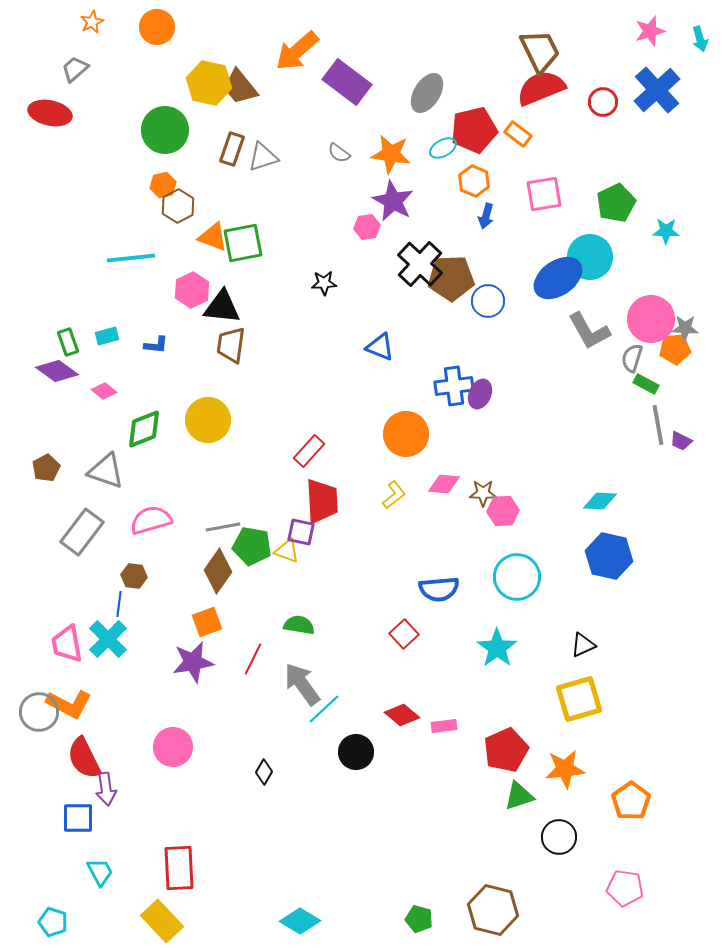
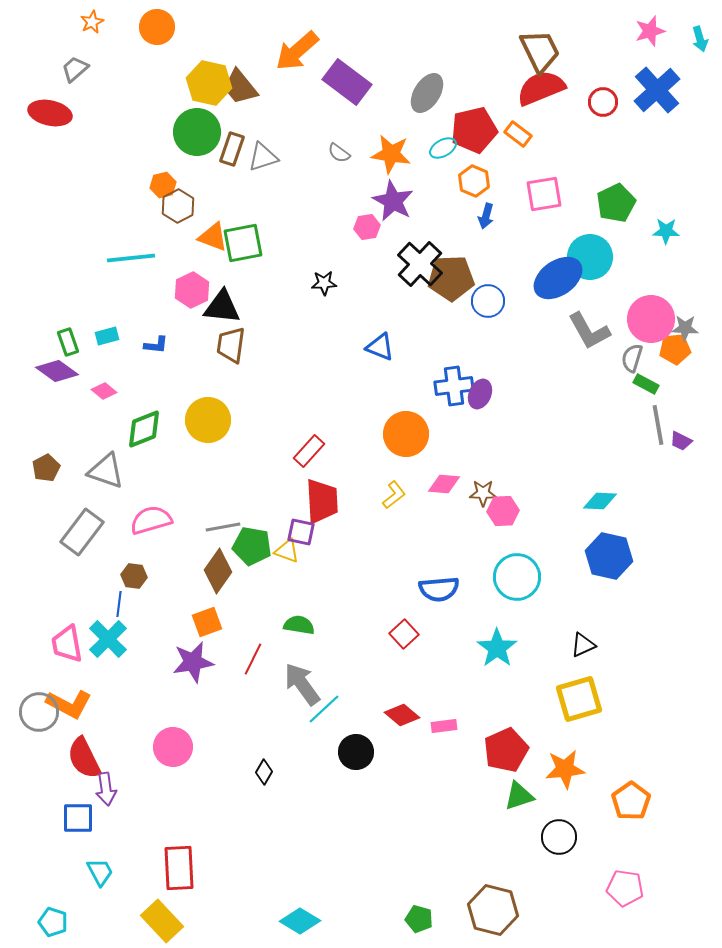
green circle at (165, 130): moved 32 px right, 2 px down
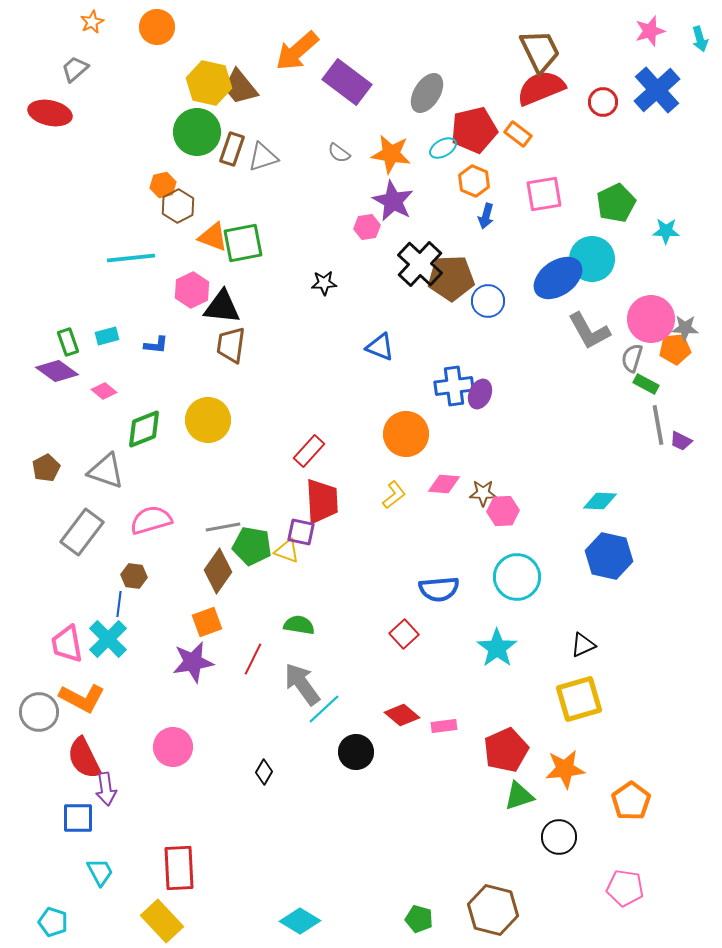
cyan circle at (590, 257): moved 2 px right, 2 px down
orange L-shape at (69, 704): moved 13 px right, 6 px up
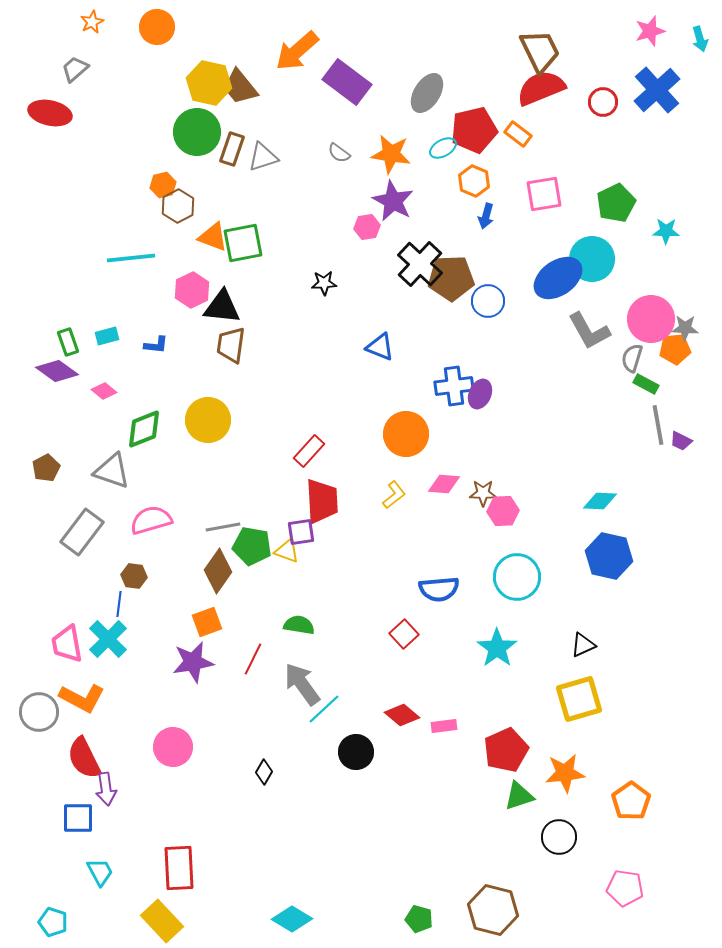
gray triangle at (106, 471): moved 6 px right
purple square at (301, 532): rotated 20 degrees counterclockwise
orange star at (565, 769): moved 4 px down
cyan diamond at (300, 921): moved 8 px left, 2 px up
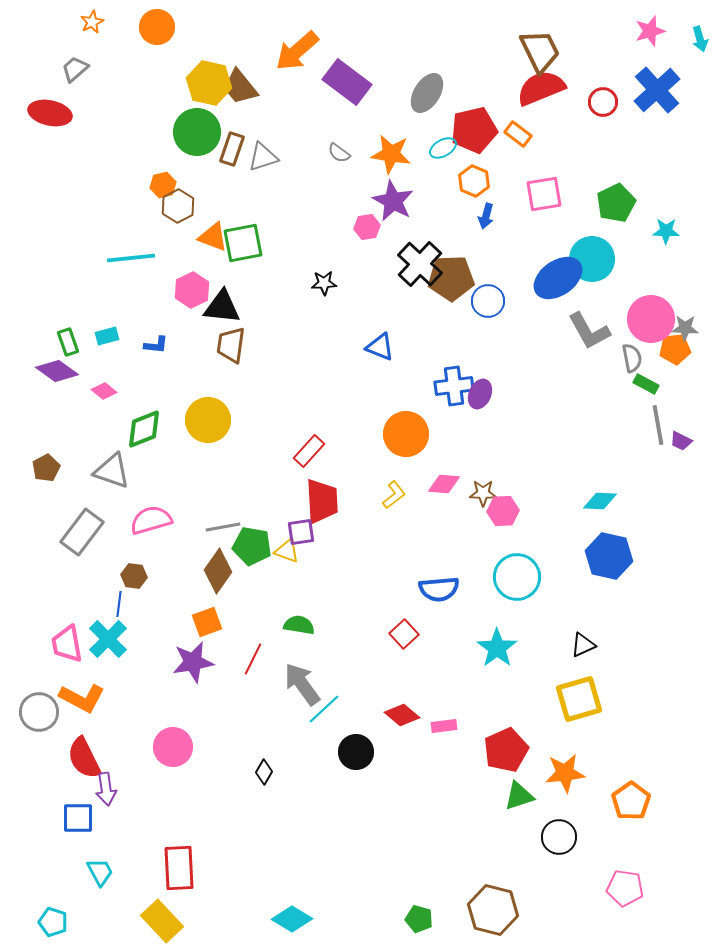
gray semicircle at (632, 358): rotated 152 degrees clockwise
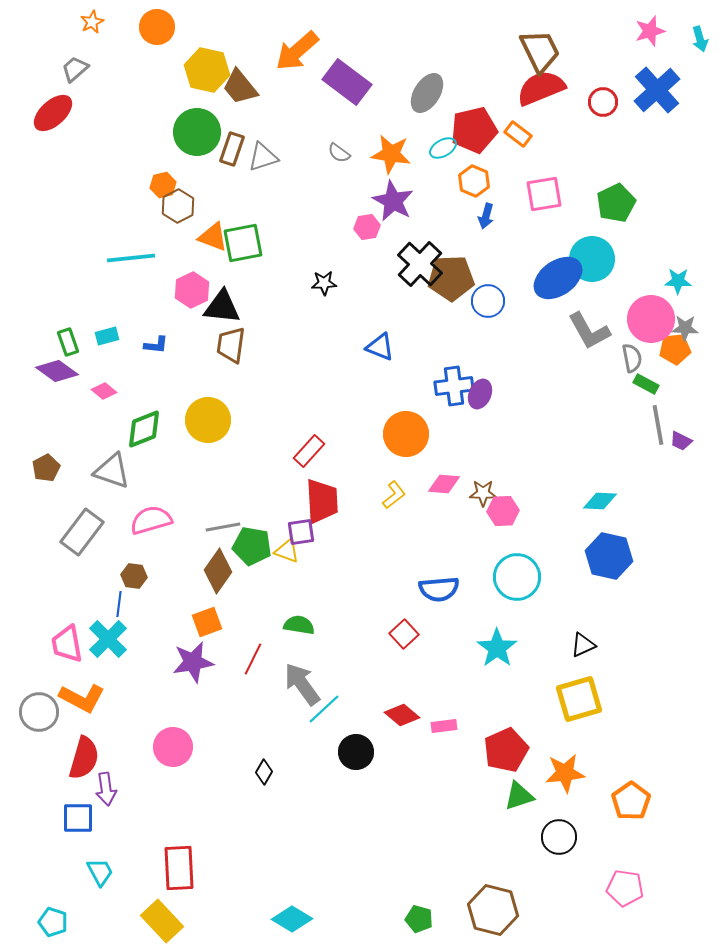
yellow hexagon at (209, 83): moved 2 px left, 13 px up
red ellipse at (50, 113): moved 3 px right; rotated 54 degrees counterclockwise
cyan star at (666, 231): moved 12 px right, 50 px down
red semicircle at (84, 758): rotated 138 degrees counterclockwise
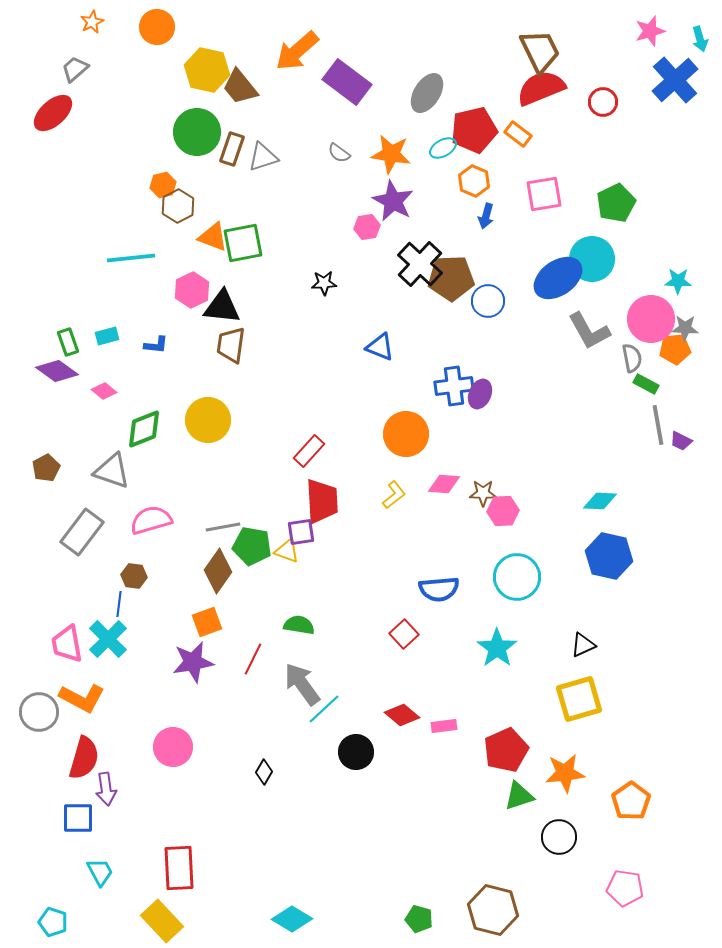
blue cross at (657, 90): moved 18 px right, 10 px up
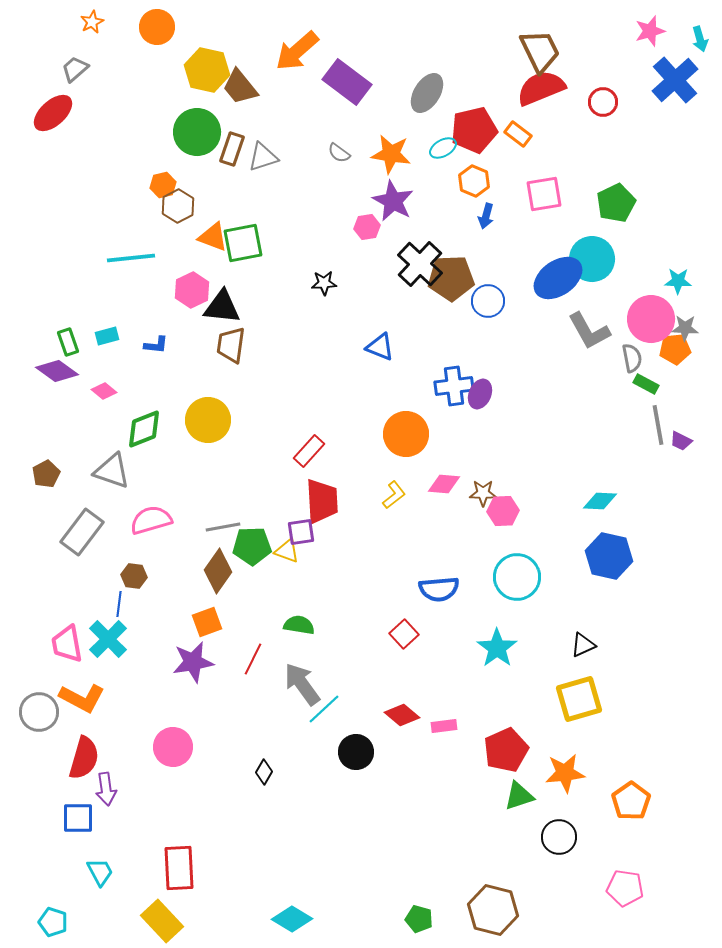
brown pentagon at (46, 468): moved 6 px down
green pentagon at (252, 546): rotated 12 degrees counterclockwise
